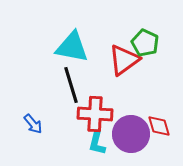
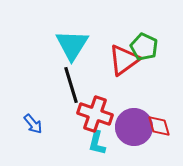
green pentagon: moved 1 px left, 4 px down
cyan triangle: moved 2 px up; rotated 51 degrees clockwise
red cross: rotated 16 degrees clockwise
purple circle: moved 3 px right, 7 px up
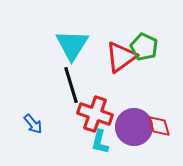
red triangle: moved 3 px left, 3 px up
cyan L-shape: moved 3 px right, 1 px up
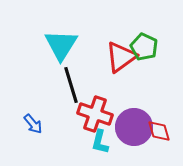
cyan triangle: moved 11 px left
red diamond: moved 5 px down
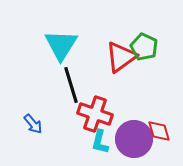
purple circle: moved 12 px down
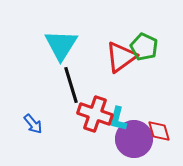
cyan L-shape: moved 18 px right, 23 px up
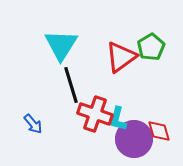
green pentagon: moved 7 px right; rotated 16 degrees clockwise
